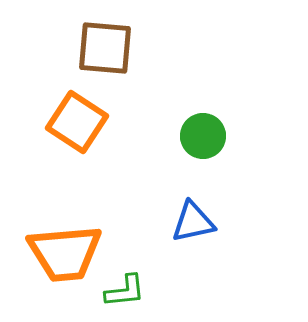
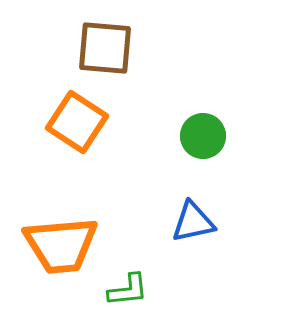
orange trapezoid: moved 4 px left, 8 px up
green L-shape: moved 3 px right, 1 px up
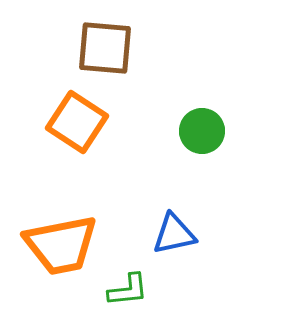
green circle: moved 1 px left, 5 px up
blue triangle: moved 19 px left, 12 px down
orange trapezoid: rotated 6 degrees counterclockwise
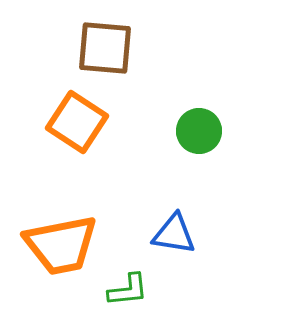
green circle: moved 3 px left
blue triangle: rotated 21 degrees clockwise
